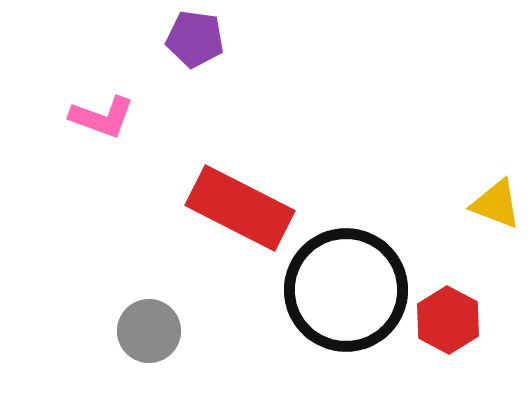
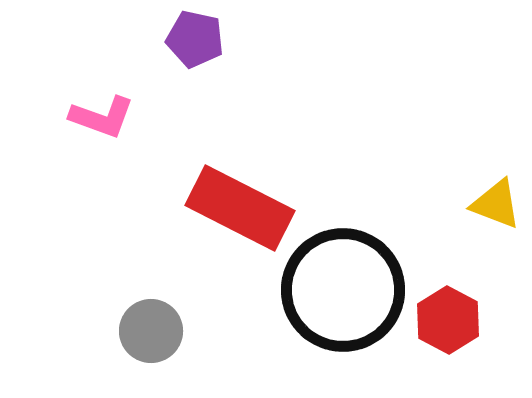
purple pentagon: rotated 4 degrees clockwise
black circle: moved 3 px left
gray circle: moved 2 px right
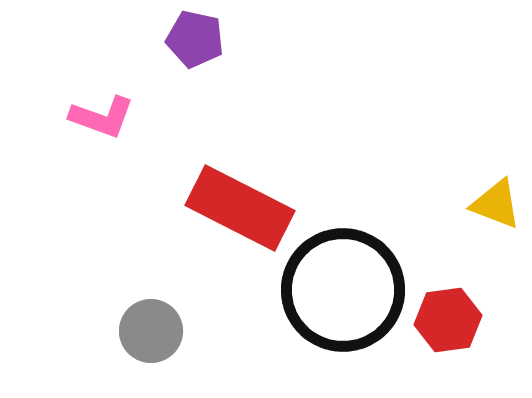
red hexagon: rotated 24 degrees clockwise
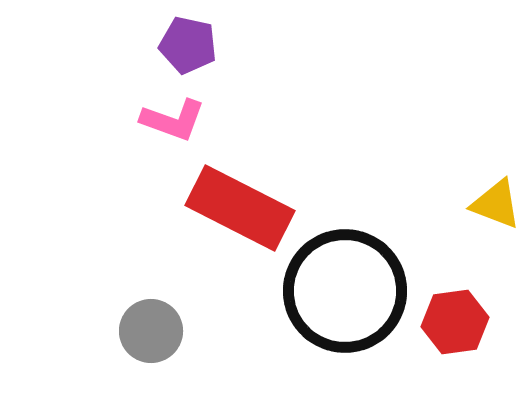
purple pentagon: moved 7 px left, 6 px down
pink L-shape: moved 71 px right, 3 px down
black circle: moved 2 px right, 1 px down
red hexagon: moved 7 px right, 2 px down
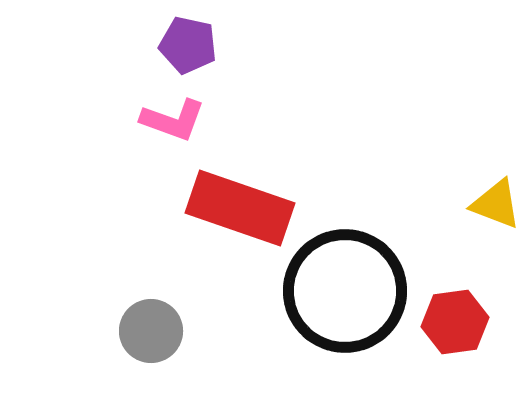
red rectangle: rotated 8 degrees counterclockwise
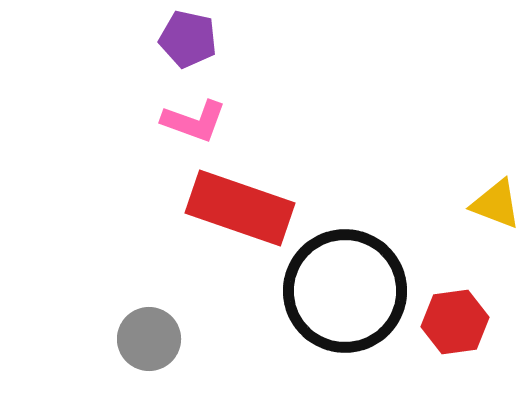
purple pentagon: moved 6 px up
pink L-shape: moved 21 px right, 1 px down
gray circle: moved 2 px left, 8 px down
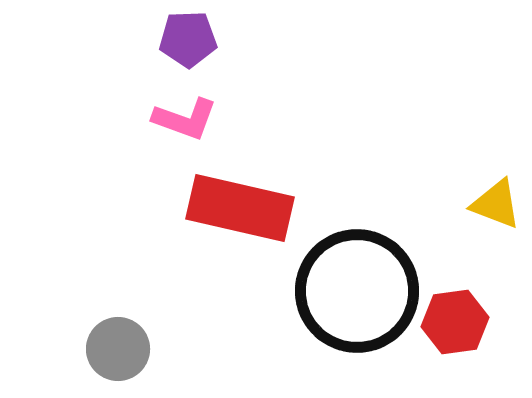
purple pentagon: rotated 14 degrees counterclockwise
pink L-shape: moved 9 px left, 2 px up
red rectangle: rotated 6 degrees counterclockwise
black circle: moved 12 px right
gray circle: moved 31 px left, 10 px down
